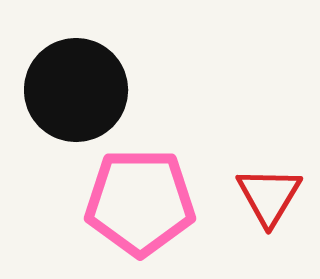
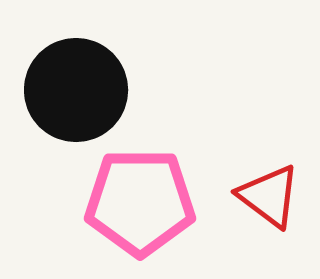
red triangle: rotated 24 degrees counterclockwise
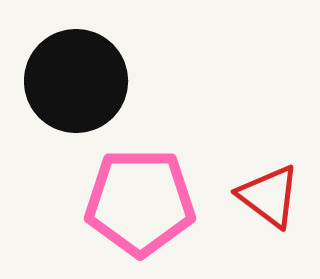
black circle: moved 9 px up
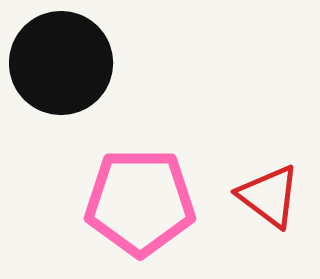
black circle: moved 15 px left, 18 px up
